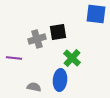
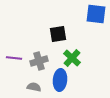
black square: moved 2 px down
gray cross: moved 2 px right, 22 px down
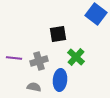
blue square: rotated 30 degrees clockwise
green cross: moved 4 px right, 1 px up
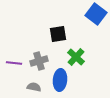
purple line: moved 5 px down
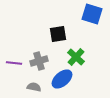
blue square: moved 4 px left; rotated 20 degrees counterclockwise
blue ellipse: moved 2 px right, 1 px up; rotated 45 degrees clockwise
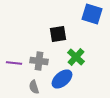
gray cross: rotated 24 degrees clockwise
gray semicircle: rotated 120 degrees counterclockwise
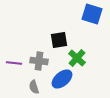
black square: moved 1 px right, 6 px down
green cross: moved 1 px right, 1 px down
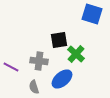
green cross: moved 1 px left, 4 px up
purple line: moved 3 px left, 4 px down; rotated 21 degrees clockwise
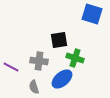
green cross: moved 1 px left, 4 px down; rotated 24 degrees counterclockwise
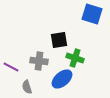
gray semicircle: moved 7 px left
